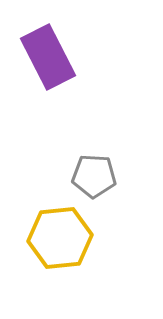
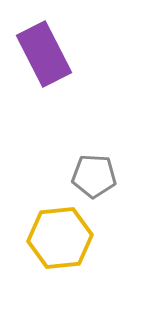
purple rectangle: moved 4 px left, 3 px up
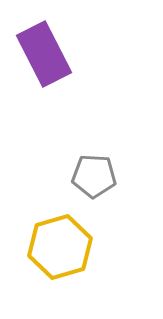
yellow hexagon: moved 9 px down; rotated 10 degrees counterclockwise
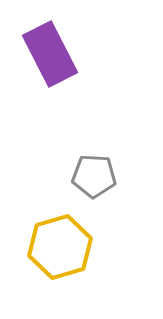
purple rectangle: moved 6 px right
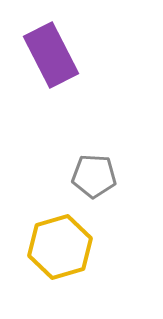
purple rectangle: moved 1 px right, 1 px down
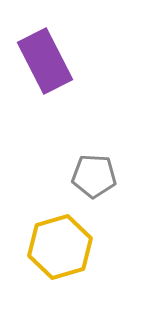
purple rectangle: moved 6 px left, 6 px down
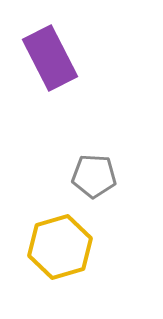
purple rectangle: moved 5 px right, 3 px up
